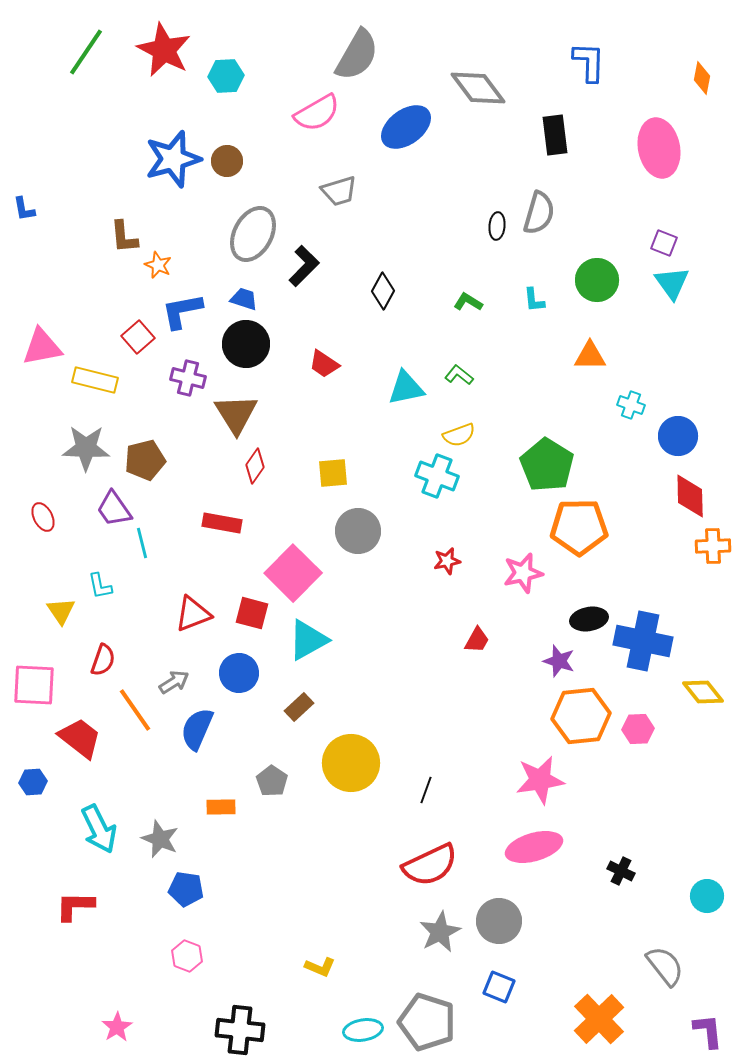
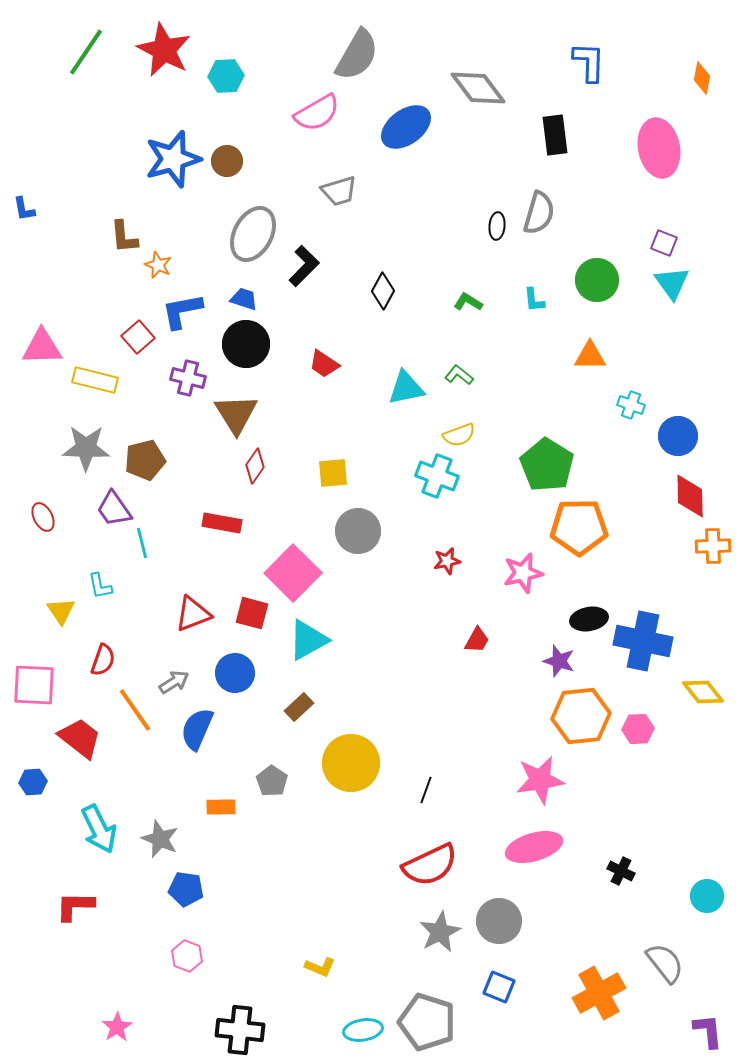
pink triangle at (42, 347): rotated 9 degrees clockwise
blue circle at (239, 673): moved 4 px left
gray semicircle at (665, 966): moved 3 px up
orange cross at (599, 1019): moved 26 px up; rotated 15 degrees clockwise
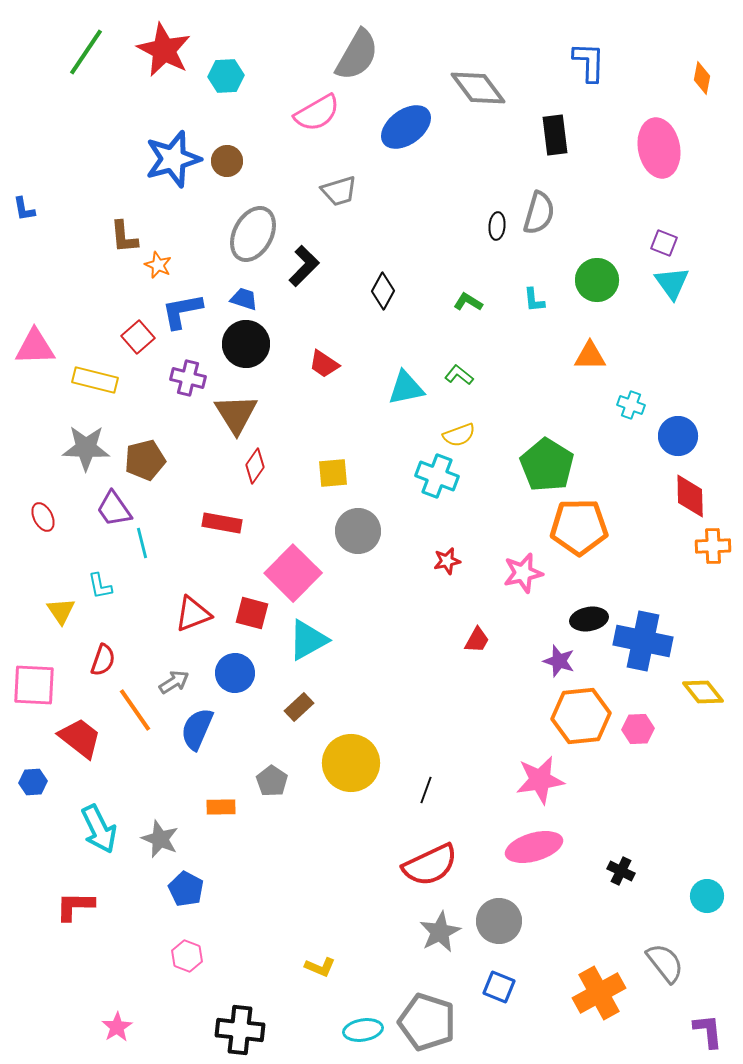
pink triangle at (42, 347): moved 7 px left
blue pentagon at (186, 889): rotated 20 degrees clockwise
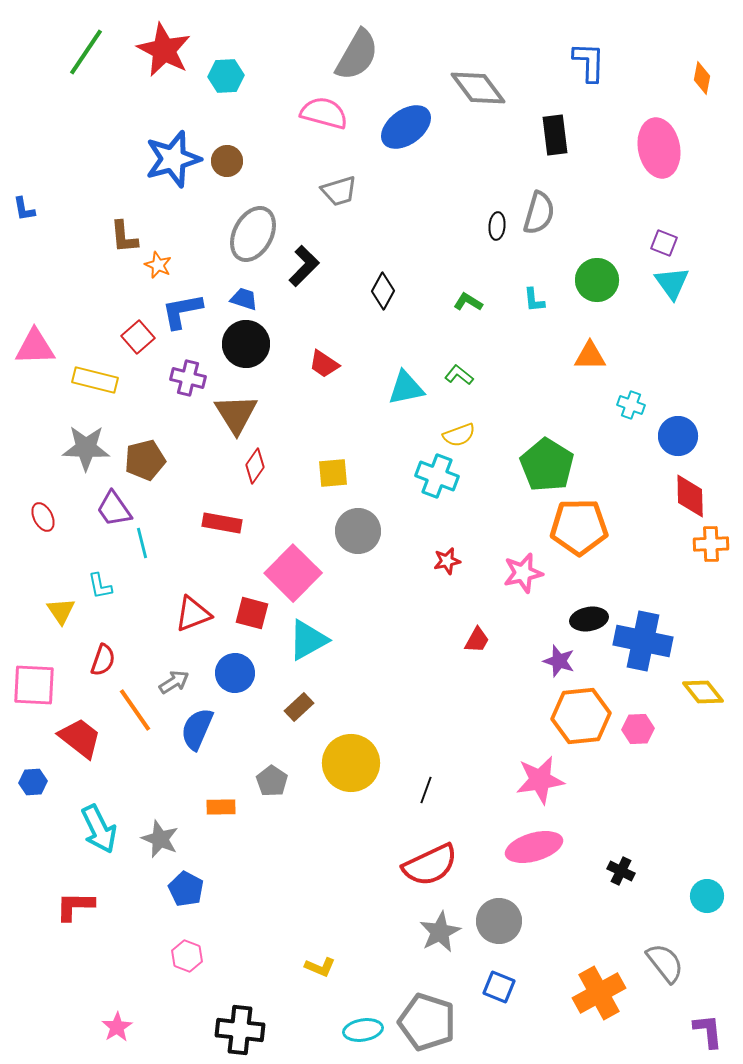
pink semicircle at (317, 113): moved 7 px right; rotated 135 degrees counterclockwise
orange cross at (713, 546): moved 2 px left, 2 px up
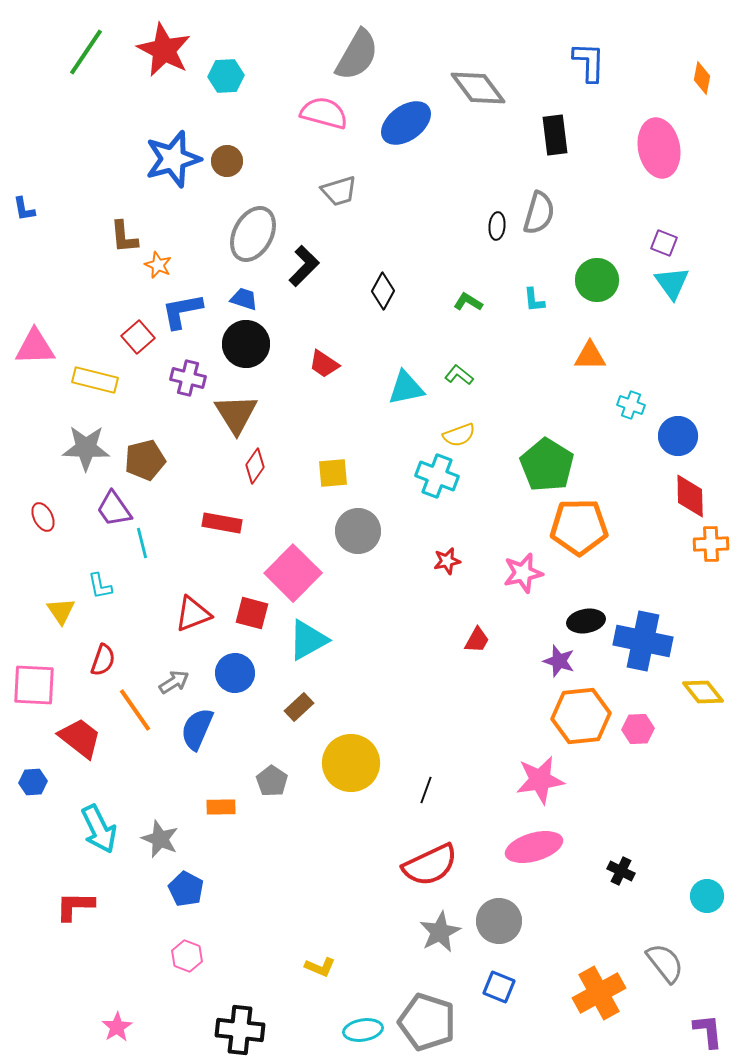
blue ellipse at (406, 127): moved 4 px up
black ellipse at (589, 619): moved 3 px left, 2 px down
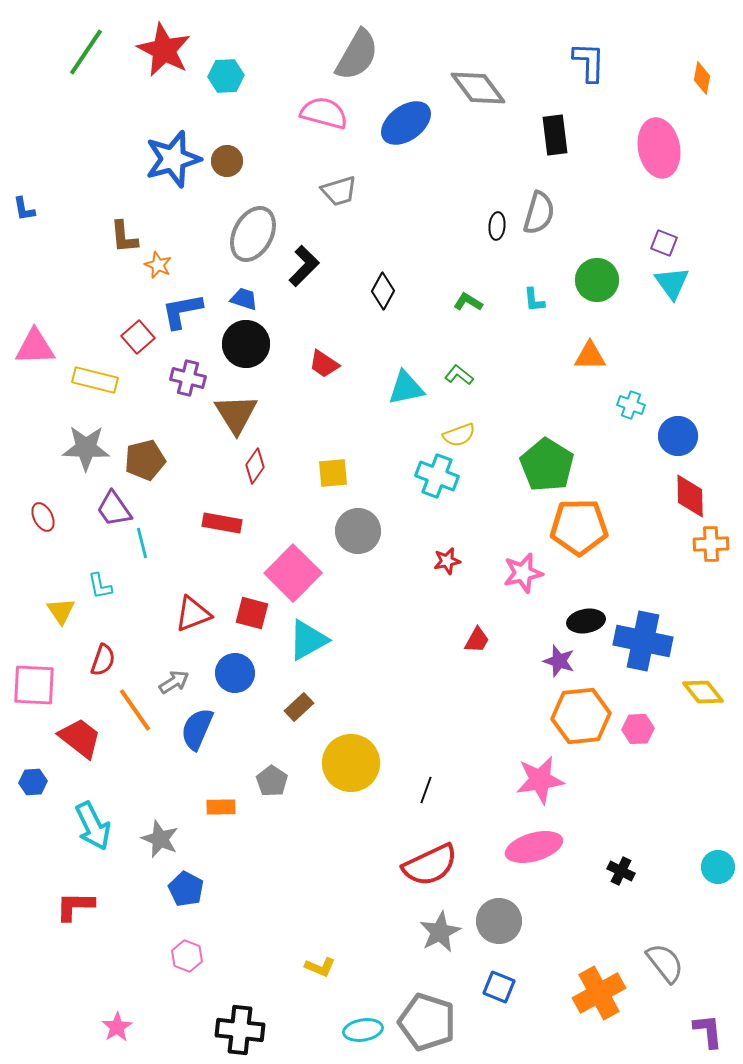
cyan arrow at (99, 829): moved 6 px left, 3 px up
cyan circle at (707, 896): moved 11 px right, 29 px up
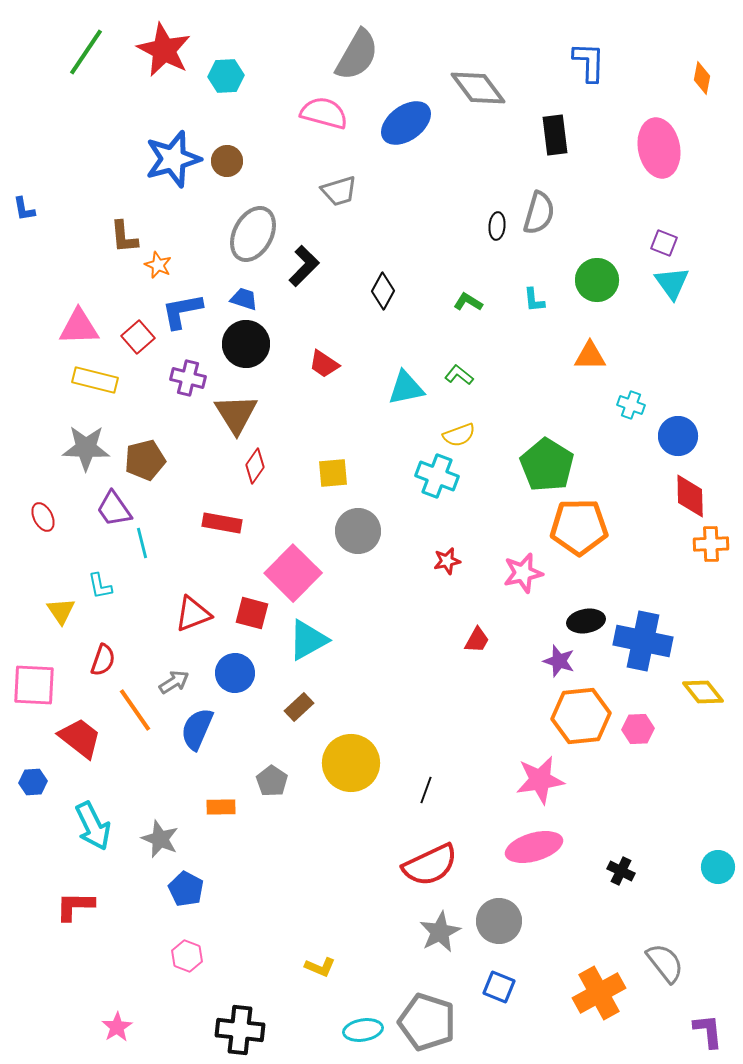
pink triangle at (35, 347): moved 44 px right, 20 px up
